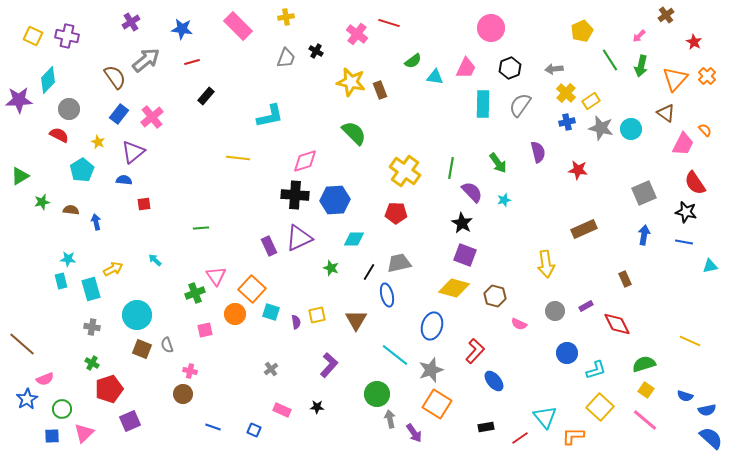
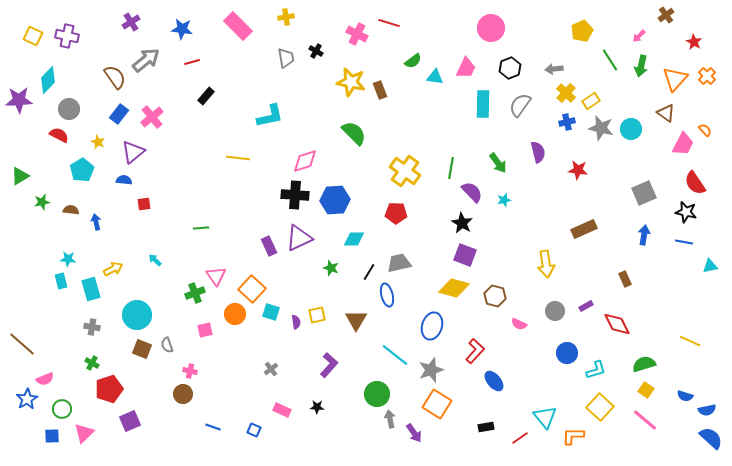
pink cross at (357, 34): rotated 10 degrees counterclockwise
gray trapezoid at (286, 58): rotated 30 degrees counterclockwise
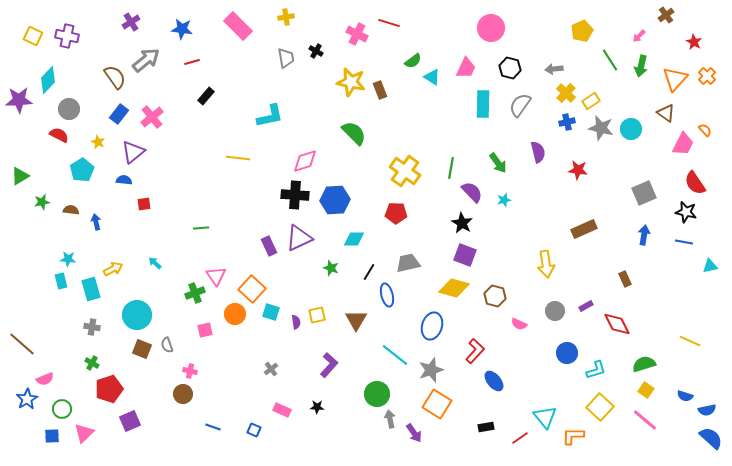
black hexagon at (510, 68): rotated 25 degrees counterclockwise
cyan triangle at (435, 77): moved 3 px left; rotated 24 degrees clockwise
cyan arrow at (155, 260): moved 3 px down
gray trapezoid at (399, 263): moved 9 px right
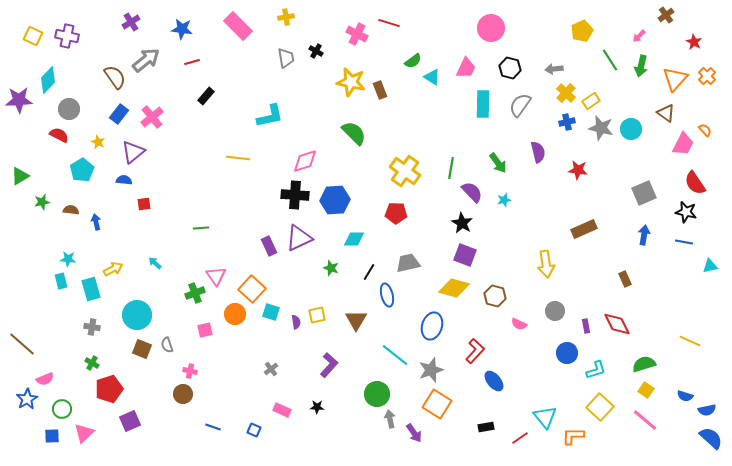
purple rectangle at (586, 306): moved 20 px down; rotated 72 degrees counterclockwise
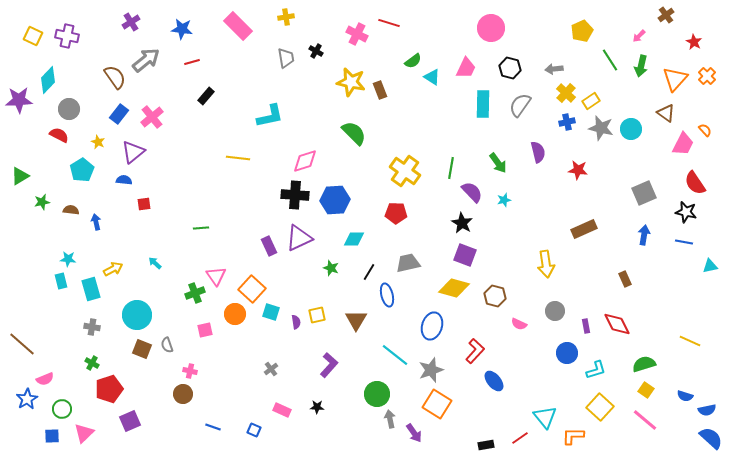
black rectangle at (486, 427): moved 18 px down
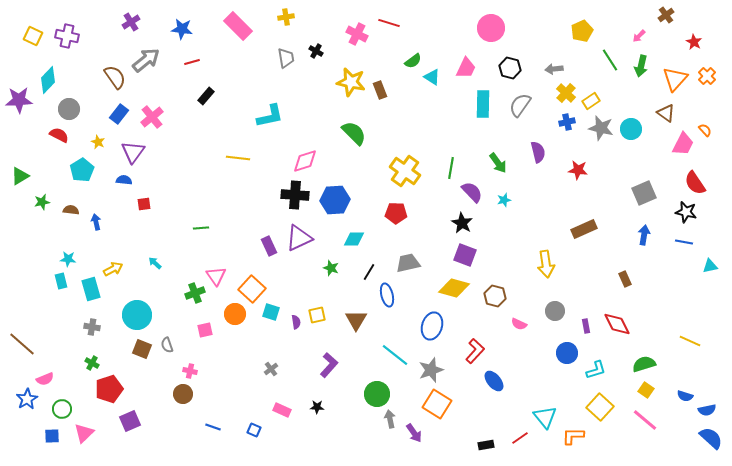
purple triangle at (133, 152): rotated 15 degrees counterclockwise
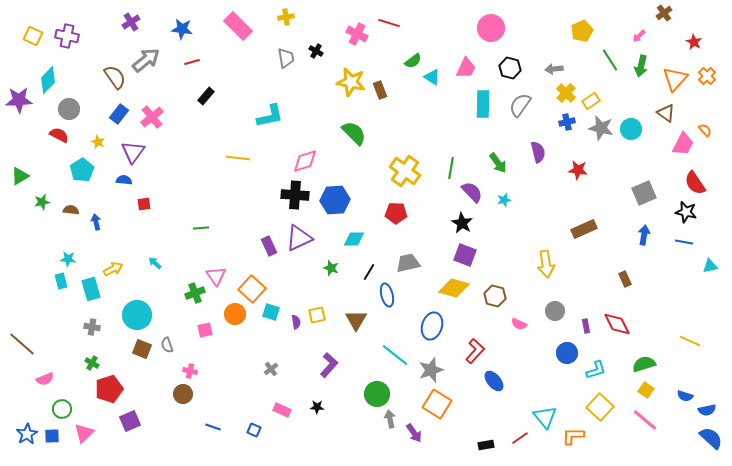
brown cross at (666, 15): moved 2 px left, 2 px up
blue star at (27, 399): moved 35 px down
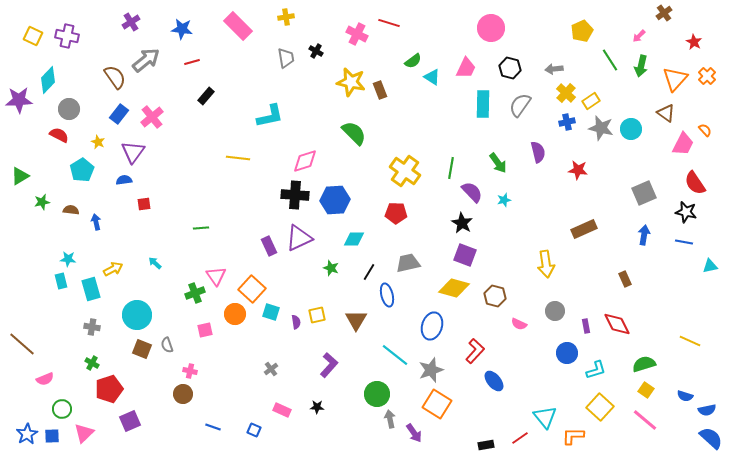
blue semicircle at (124, 180): rotated 14 degrees counterclockwise
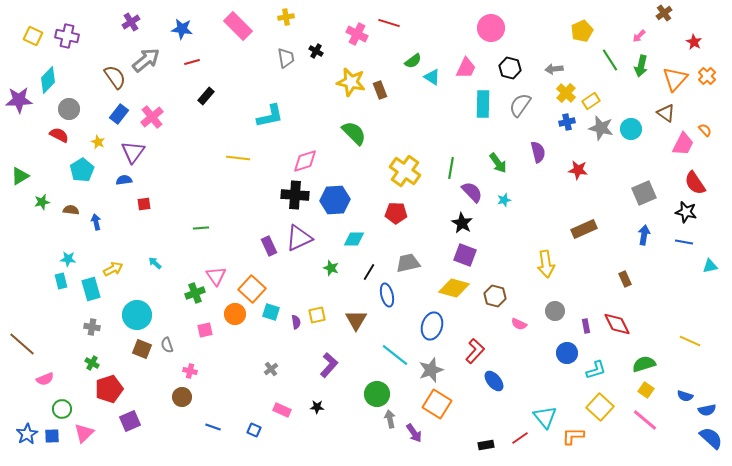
brown circle at (183, 394): moved 1 px left, 3 px down
